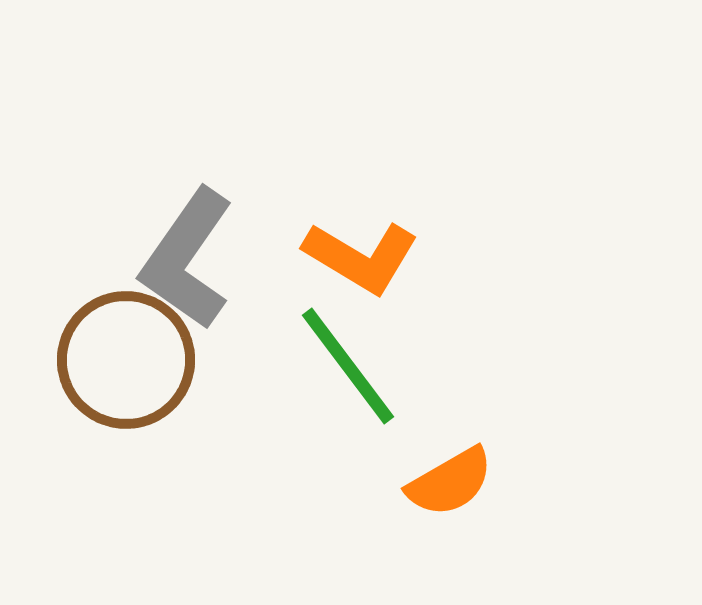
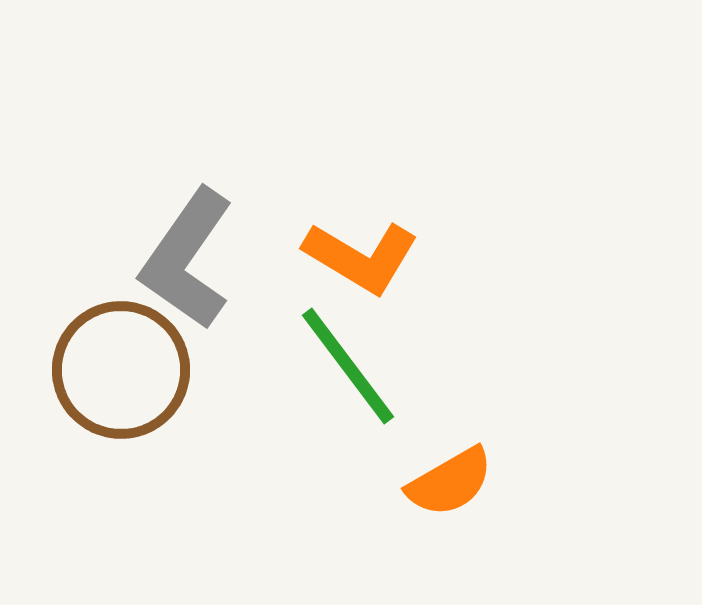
brown circle: moved 5 px left, 10 px down
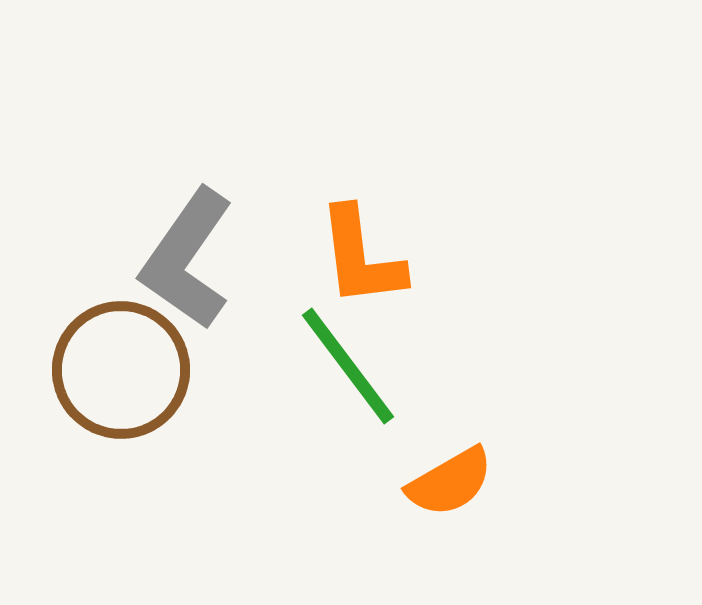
orange L-shape: rotated 52 degrees clockwise
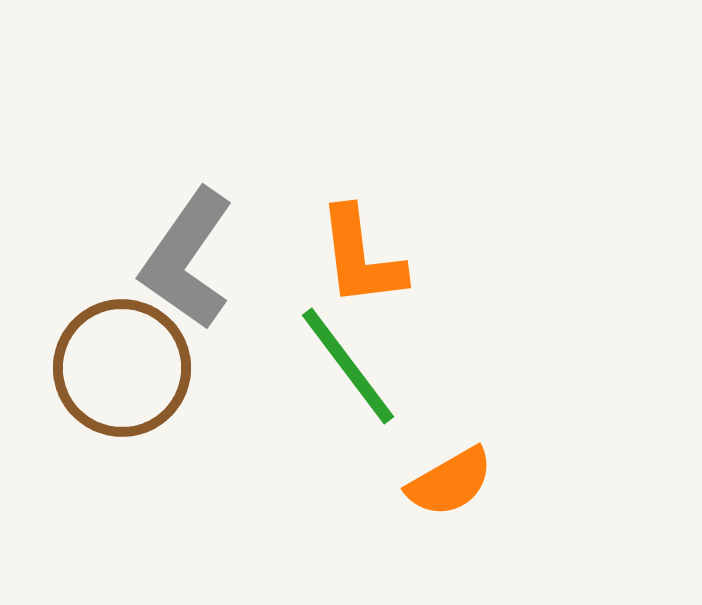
brown circle: moved 1 px right, 2 px up
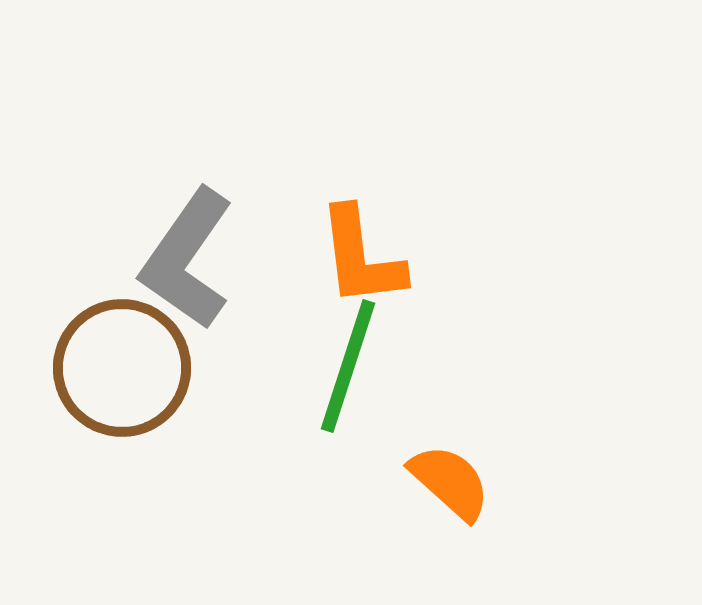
green line: rotated 55 degrees clockwise
orange semicircle: rotated 108 degrees counterclockwise
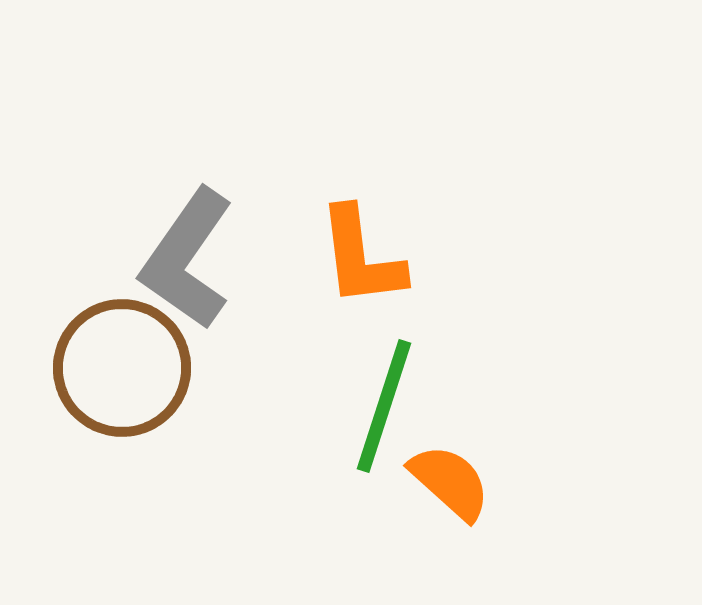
green line: moved 36 px right, 40 px down
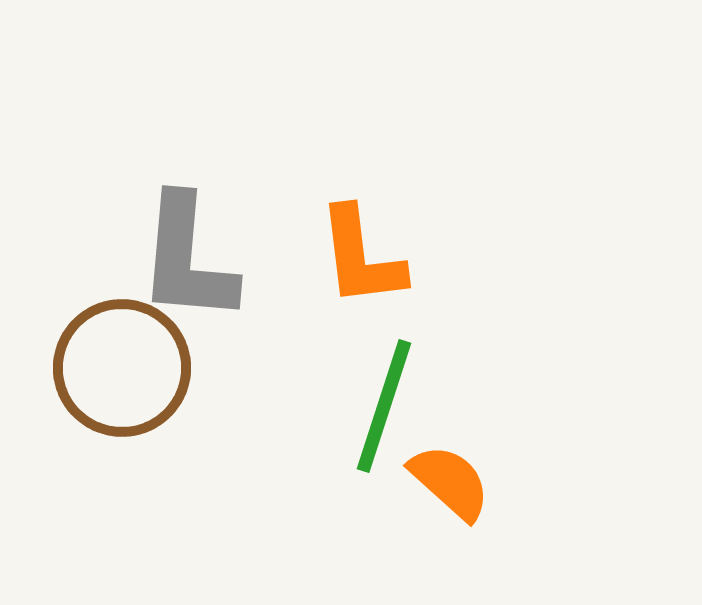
gray L-shape: rotated 30 degrees counterclockwise
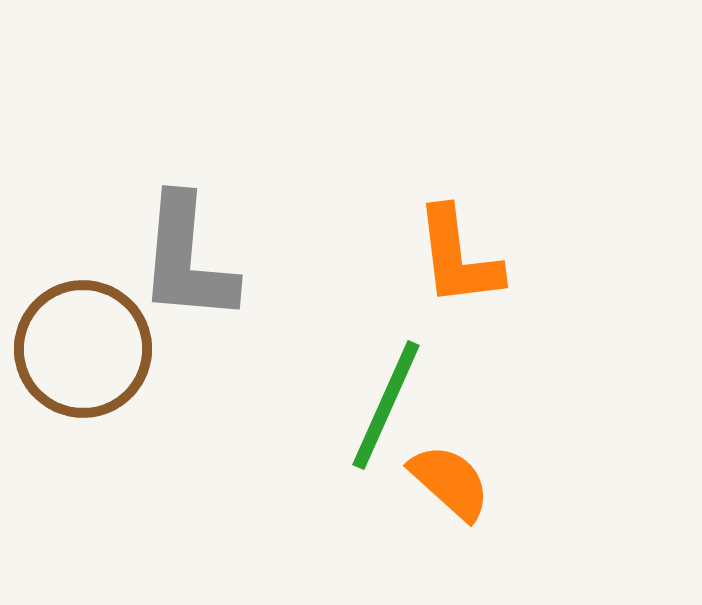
orange L-shape: moved 97 px right
brown circle: moved 39 px left, 19 px up
green line: moved 2 px right, 1 px up; rotated 6 degrees clockwise
